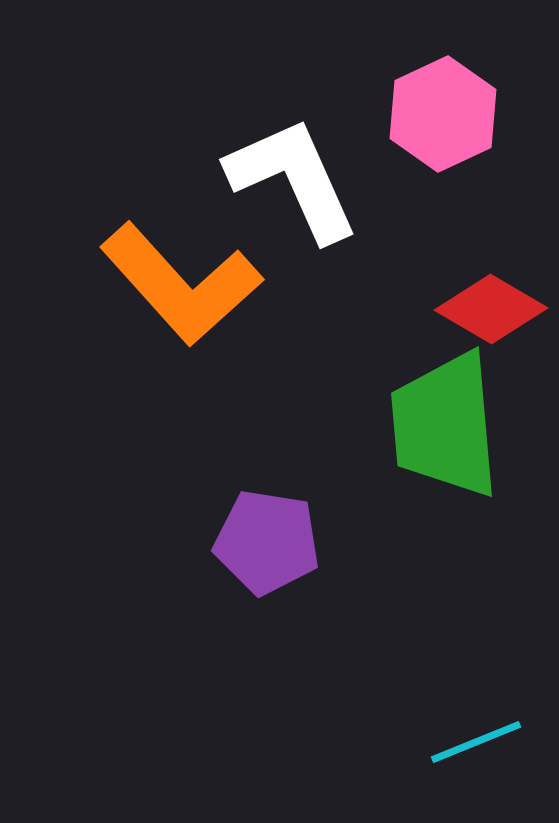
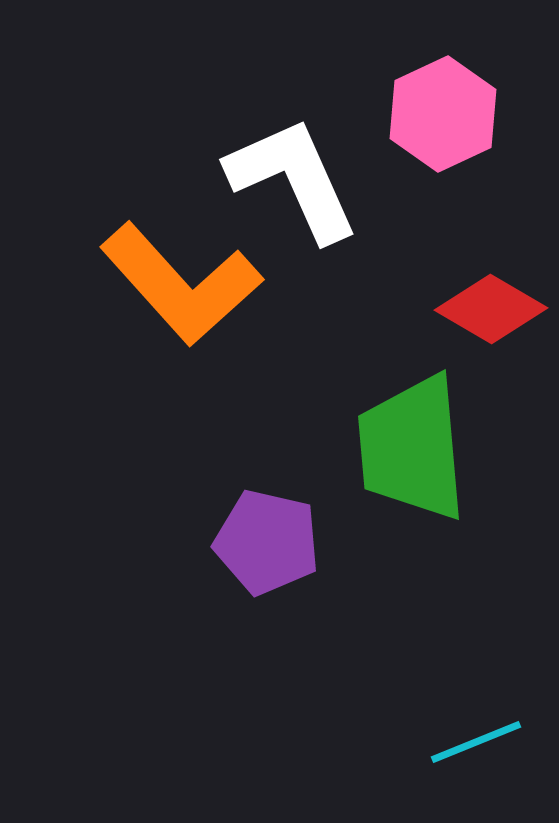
green trapezoid: moved 33 px left, 23 px down
purple pentagon: rotated 4 degrees clockwise
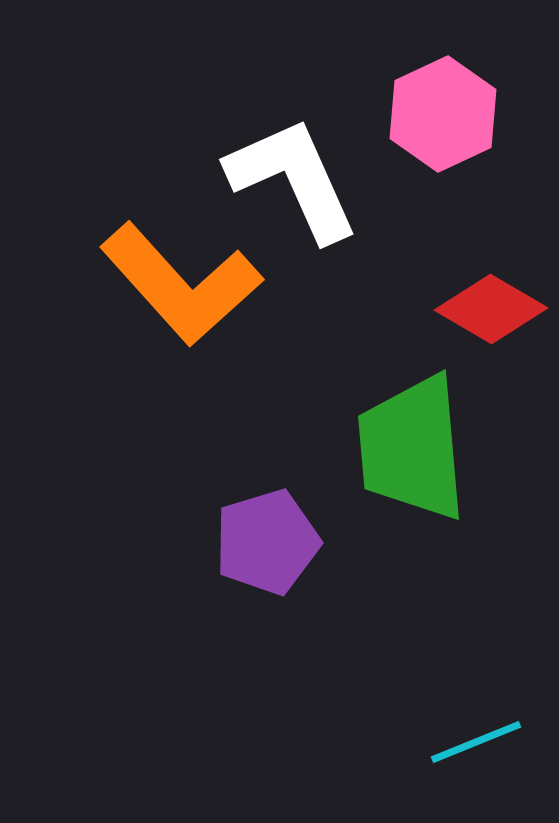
purple pentagon: rotated 30 degrees counterclockwise
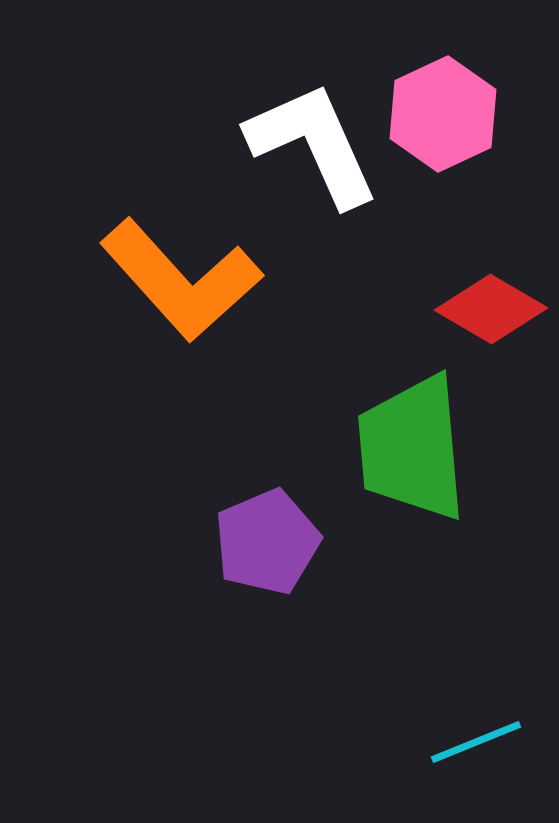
white L-shape: moved 20 px right, 35 px up
orange L-shape: moved 4 px up
purple pentagon: rotated 6 degrees counterclockwise
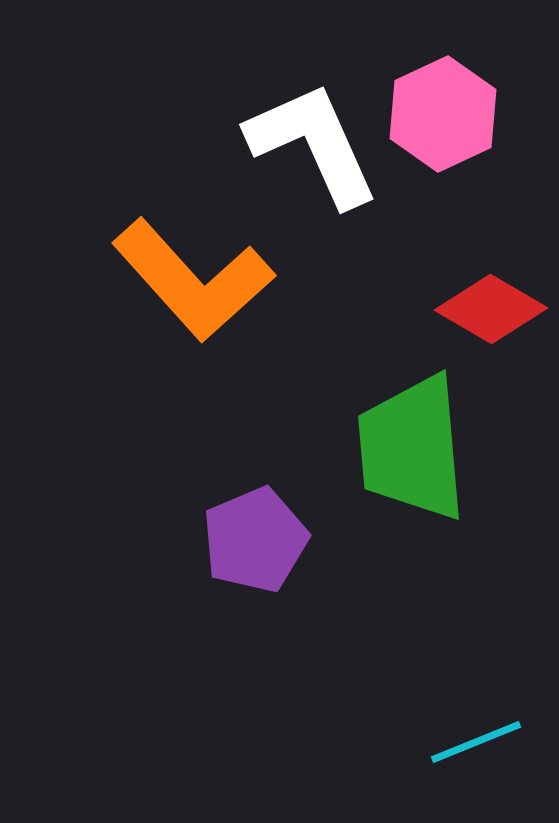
orange L-shape: moved 12 px right
purple pentagon: moved 12 px left, 2 px up
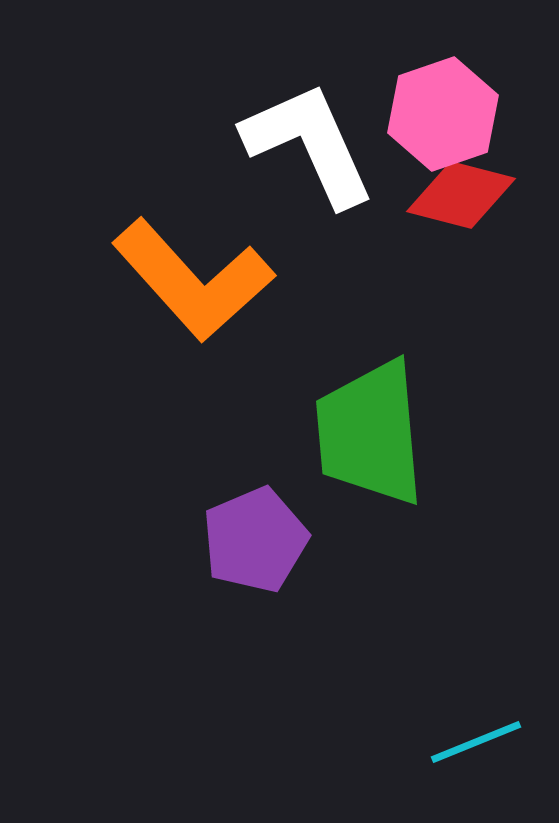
pink hexagon: rotated 6 degrees clockwise
white L-shape: moved 4 px left
red diamond: moved 30 px left, 114 px up; rotated 16 degrees counterclockwise
green trapezoid: moved 42 px left, 15 px up
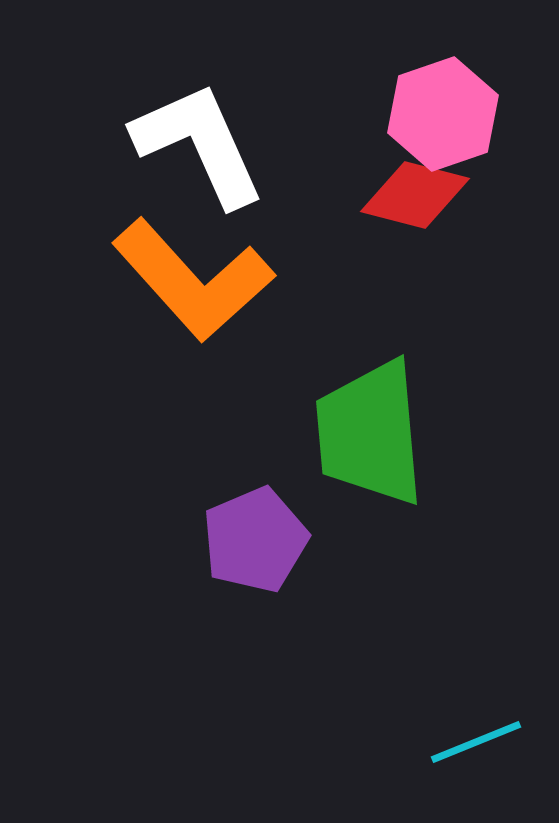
white L-shape: moved 110 px left
red diamond: moved 46 px left
